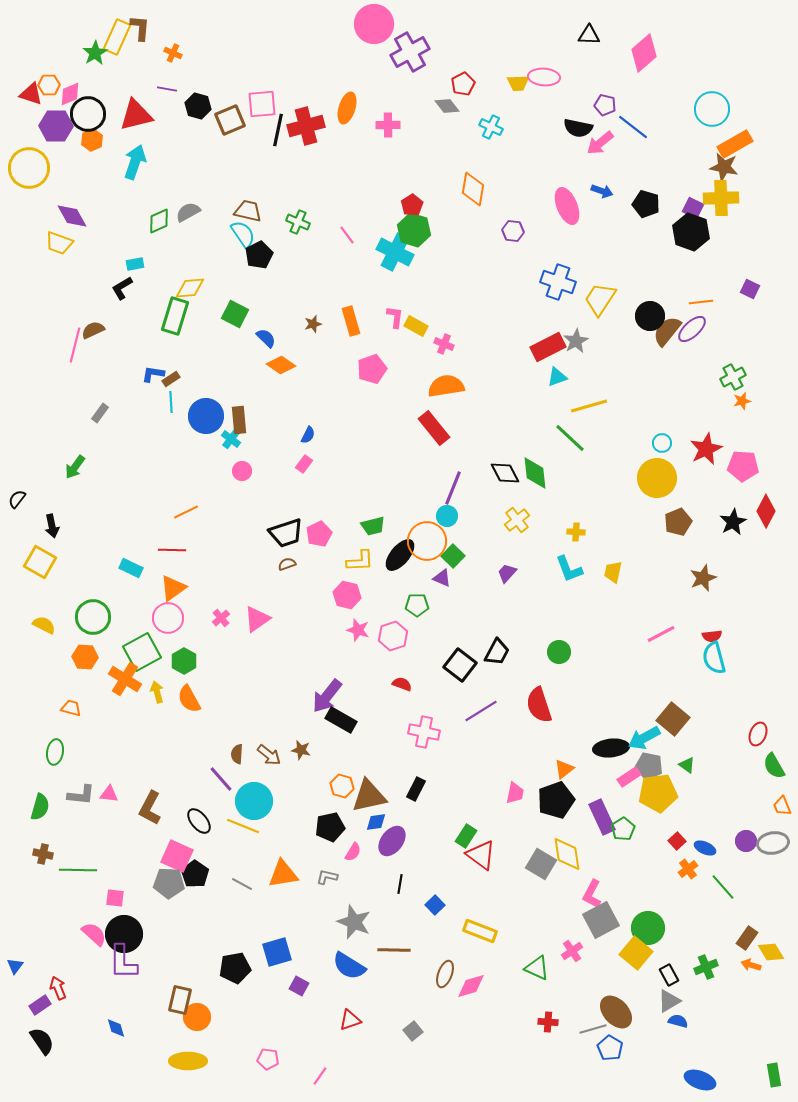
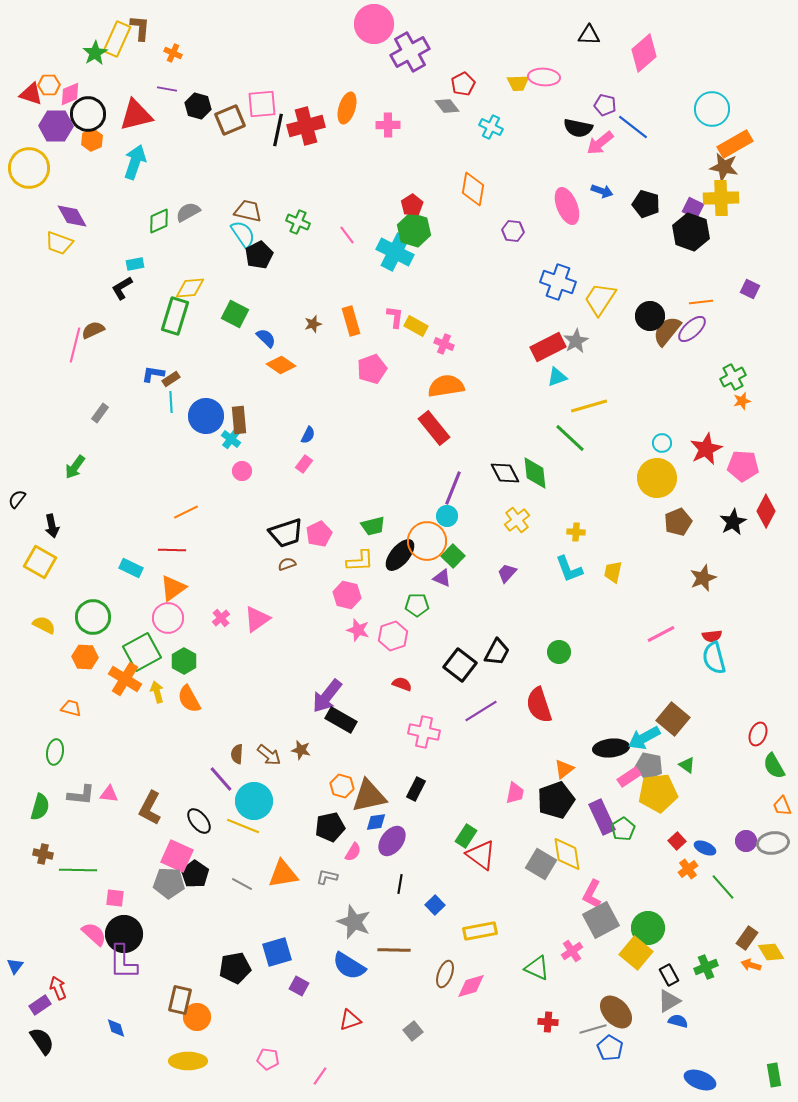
yellow rectangle at (117, 37): moved 2 px down
yellow rectangle at (480, 931): rotated 32 degrees counterclockwise
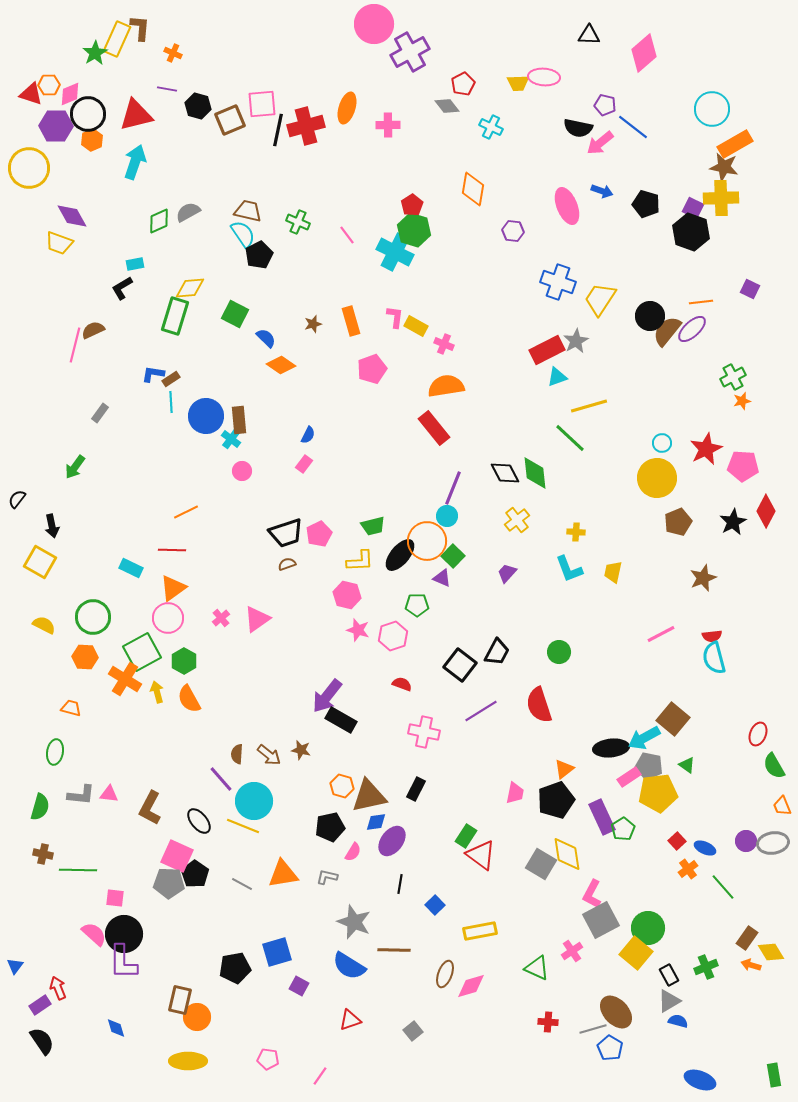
red rectangle at (548, 347): moved 1 px left, 3 px down
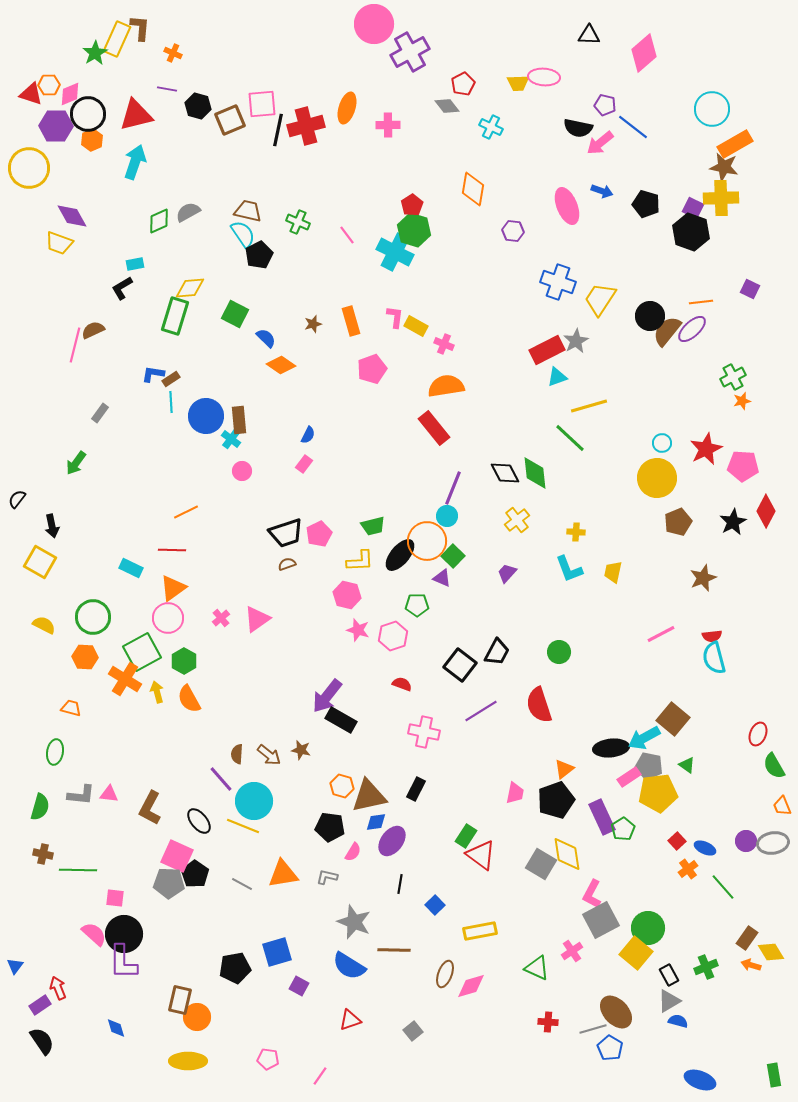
green arrow at (75, 467): moved 1 px right, 4 px up
black pentagon at (330, 827): rotated 20 degrees clockwise
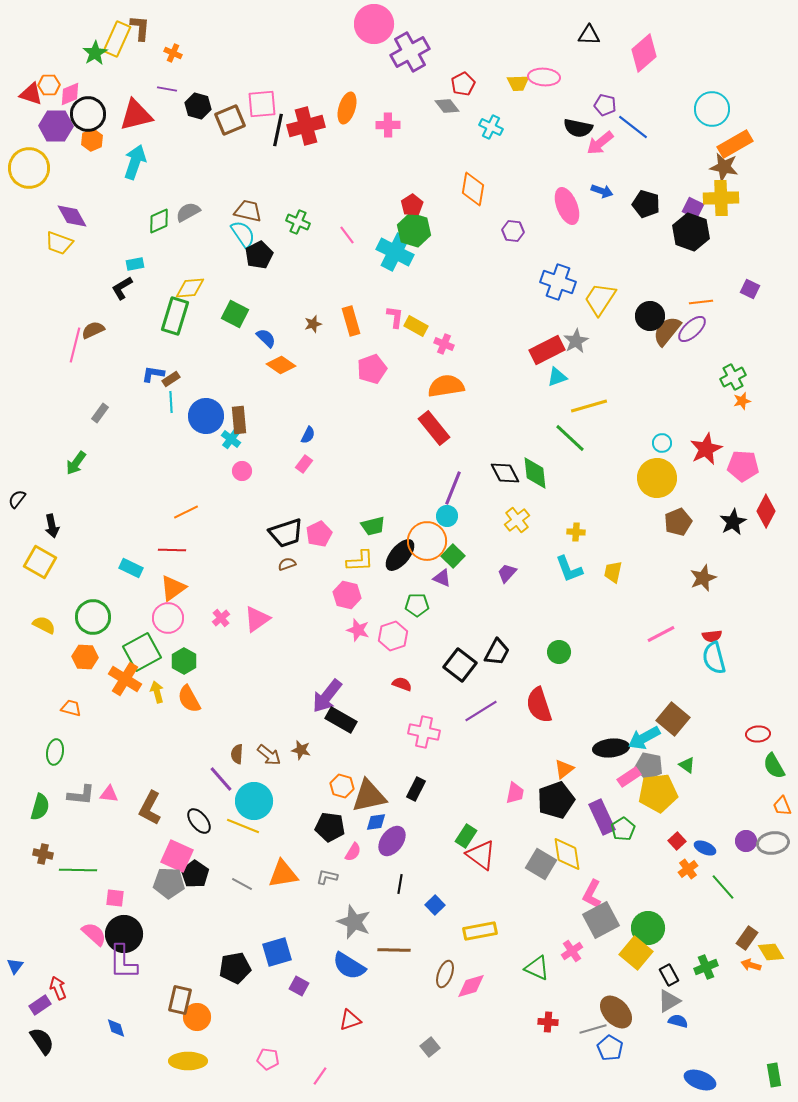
red ellipse at (758, 734): rotated 65 degrees clockwise
gray square at (413, 1031): moved 17 px right, 16 px down
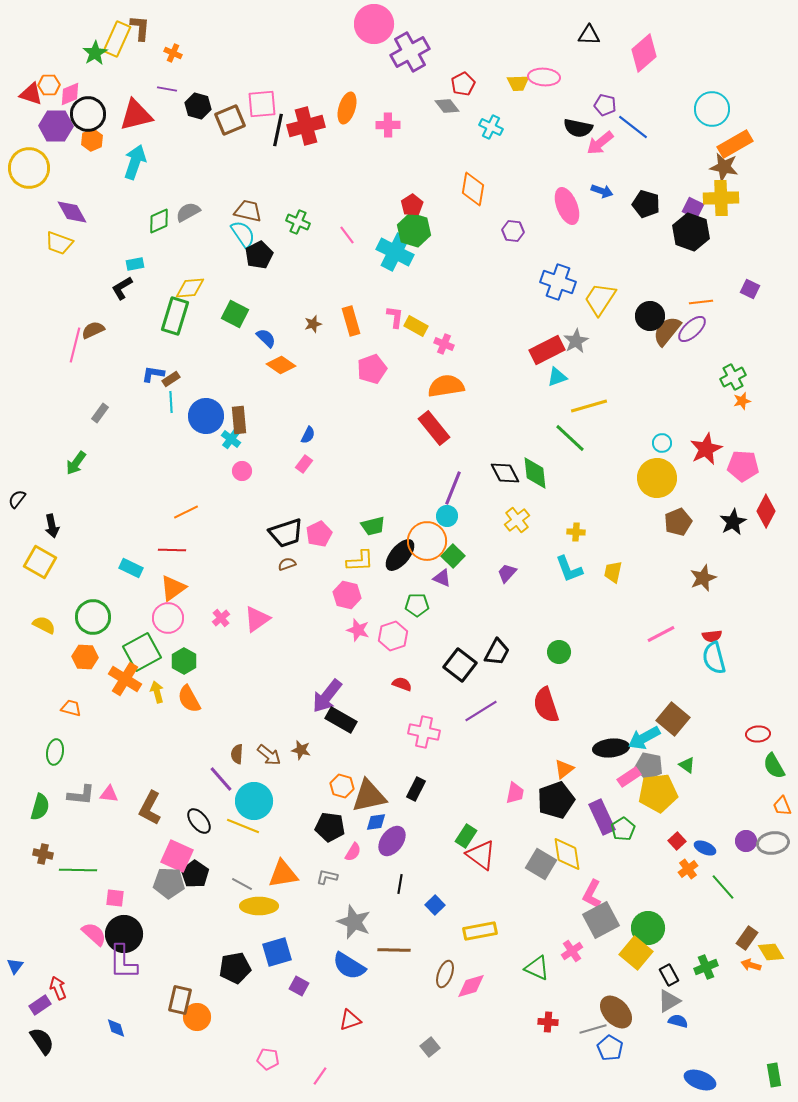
purple diamond at (72, 216): moved 4 px up
red semicircle at (539, 705): moved 7 px right
yellow ellipse at (188, 1061): moved 71 px right, 155 px up
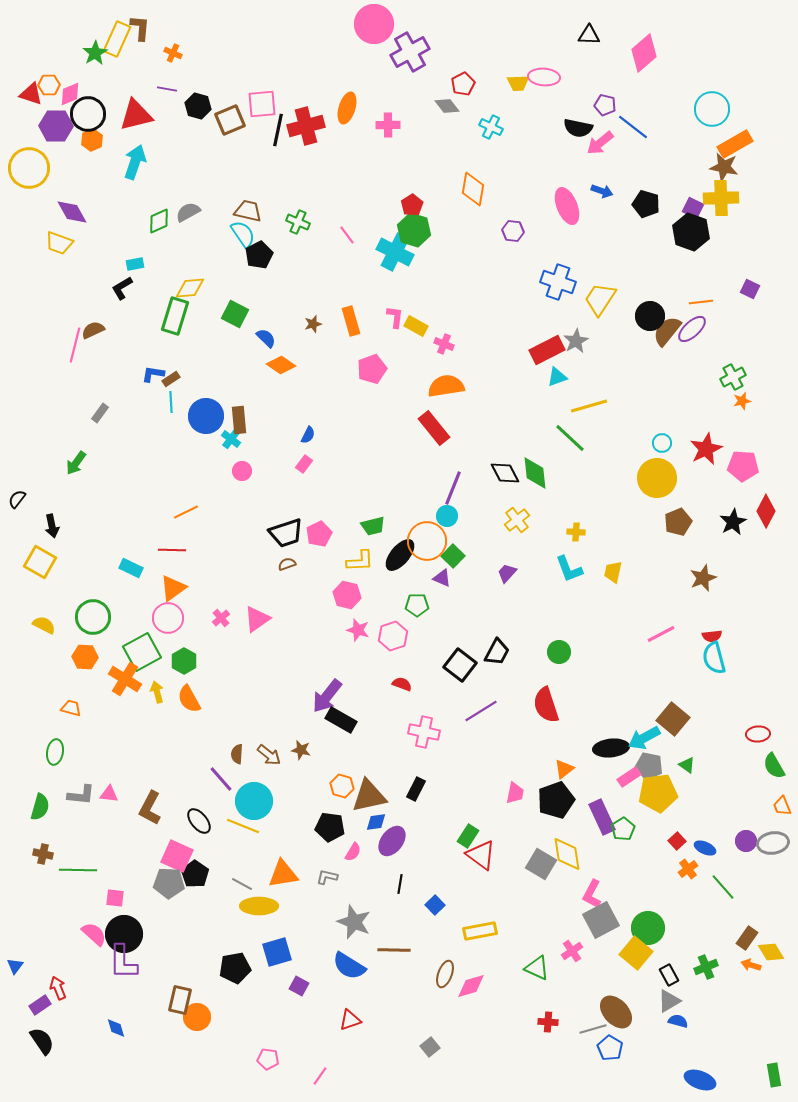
green rectangle at (466, 836): moved 2 px right
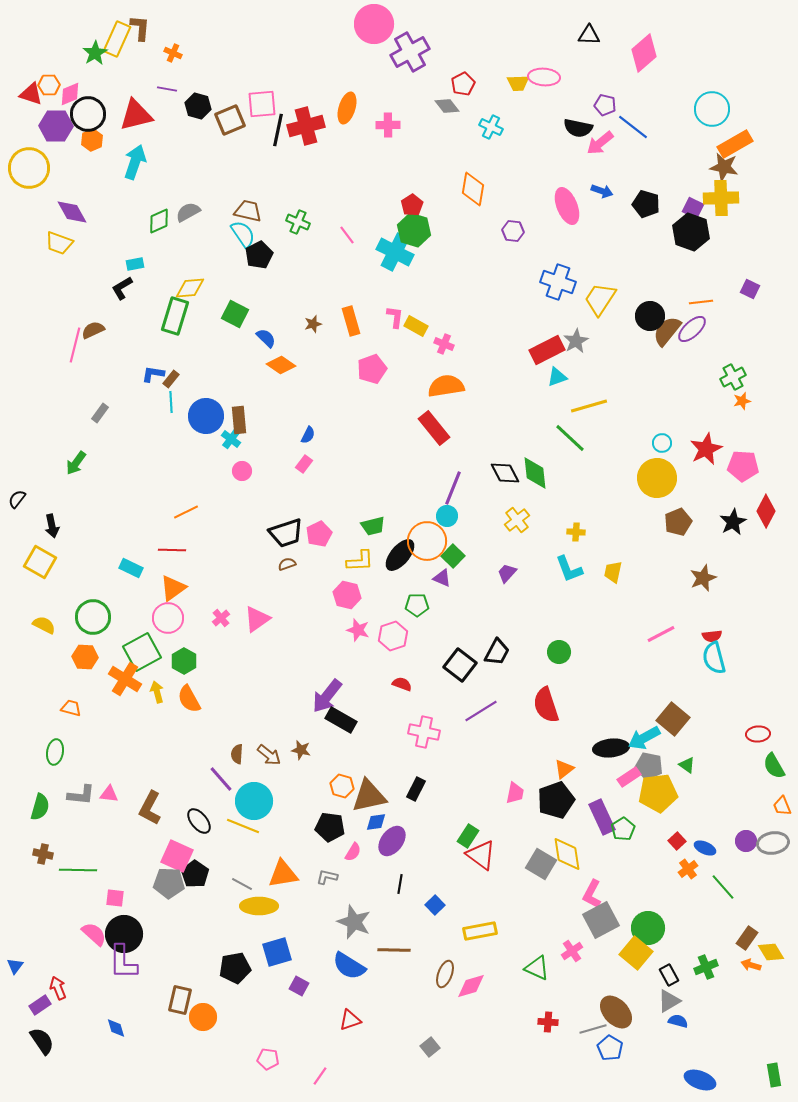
brown rectangle at (171, 379): rotated 18 degrees counterclockwise
orange circle at (197, 1017): moved 6 px right
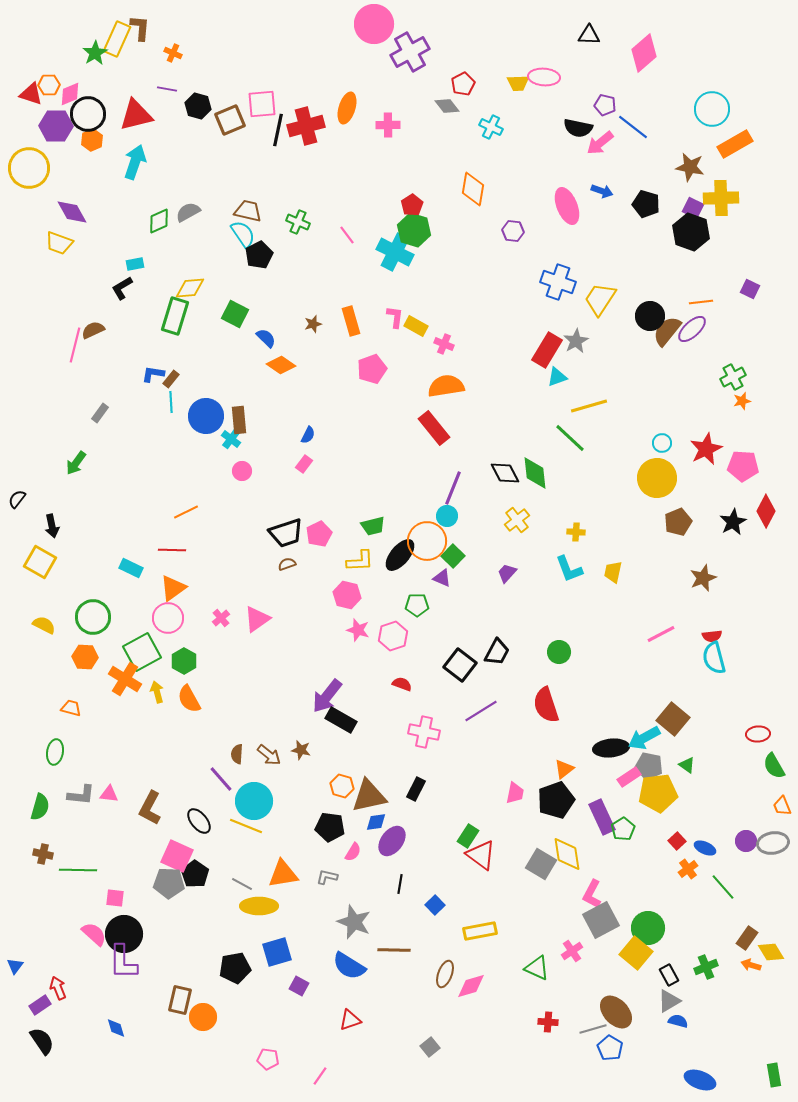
brown star at (724, 167): moved 34 px left
red rectangle at (547, 350): rotated 32 degrees counterclockwise
yellow line at (243, 826): moved 3 px right
